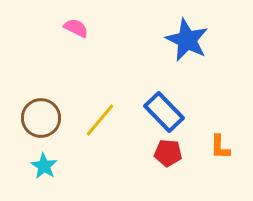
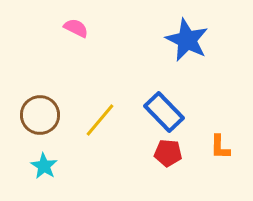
brown circle: moved 1 px left, 3 px up
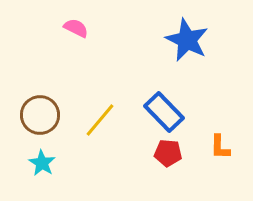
cyan star: moved 2 px left, 3 px up
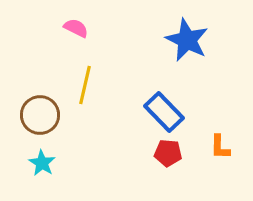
yellow line: moved 15 px left, 35 px up; rotated 27 degrees counterclockwise
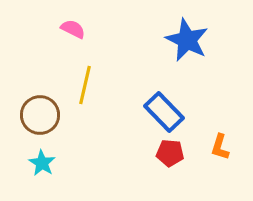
pink semicircle: moved 3 px left, 1 px down
orange L-shape: rotated 16 degrees clockwise
red pentagon: moved 2 px right
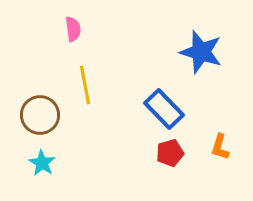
pink semicircle: rotated 55 degrees clockwise
blue star: moved 14 px right, 12 px down; rotated 9 degrees counterclockwise
yellow line: rotated 24 degrees counterclockwise
blue rectangle: moved 3 px up
red pentagon: rotated 20 degrees counterclockwise
